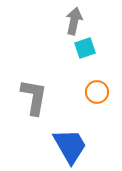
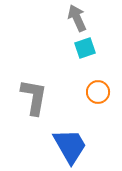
gray arrow: moved 3 px right, 3 px up; rotated 36 degrees counterclockwise
orange circle: moved 1 px right
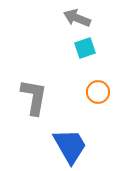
gray arrow: rotated 44 degrees counterclockwise
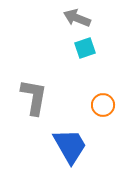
orange circle: moved 5 px right, 13 px down
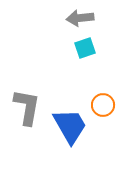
gray arrow: moved 3 px right; rotated 28 degrees counterclockwise
gray L-shape: moved 7 px left, 10 px down
blue trapezoid: moved 20 px up
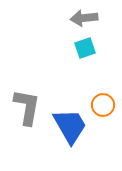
gray arrow: moved 4 px right
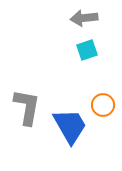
cyan square: moved 2 px right, 2 px down
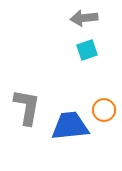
orange circle: moved 1 px right, 5 px down
blue trapezoid: rotated 66 degrees counterclockwise
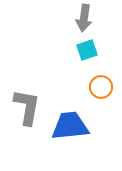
gray arrow: rotated 76 degrees counterclockwise
orange circle: moved 3 px left, 23 px up
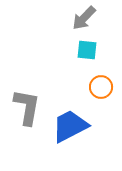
gray arrow: rotated 36 degrees clockwise
cyan square: rotated 25 degrees clockwise
blue trapezoid: rotated 21 degrees counterclockwise
